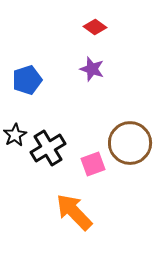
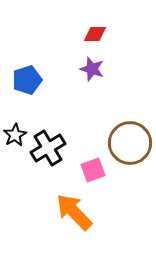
red diamond: moved 7 px down; rotated 35 degrees counterclockwise
pink square: moved 6 px down
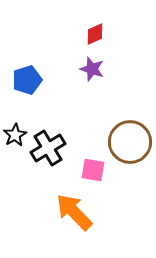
red diamond: rotated 25 degrees counterclockwise
brown circle: moved 1 px up
pink square: rotated 30 degrees clockwise
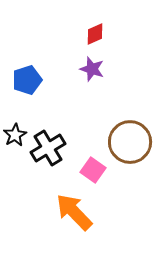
pink square: rotated 25 degrees clockwise
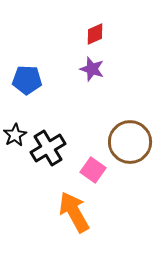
blue pentagon: rotated 20 degrees clockwise
orange arrow: rotated 15 degrees clockwise
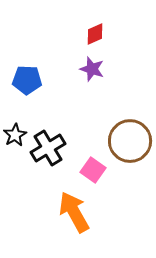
brown circle: moved 1 px up
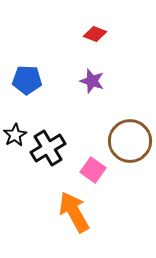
red diamond: rotated 45 degrees clockwise
purple star: moved 12 px down
